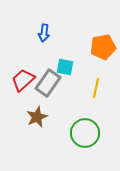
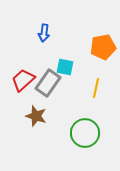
brown star: moved 1 px left, 1 px up; rotated 30 degrees counterclockwise
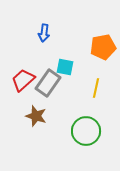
green circle: moved 1 px right, 2 px up
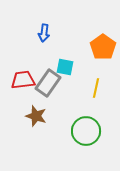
orange pentagon: rotated 25 degrees counterclockwise
red trapezoid: rotated 35 degrees clockwise
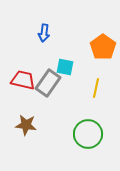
red trapezoid: rotated 20 degrees clockwise
brown star: moved 10 px left, 9 px down; rotated 10 degrees counterclockwise
green circle: moved 2 px right, 3 px down
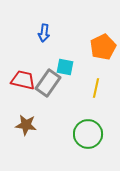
orange pentagon: rotated 10 degrees clockwise
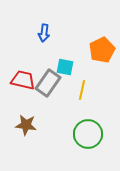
orange pentagon: moved 1 px left, 3 px down
yellow line: moved 14 px left, 2 px down
